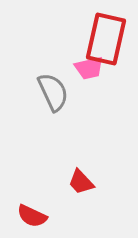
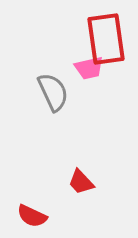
red rectangle: rotated 21 degrees counterclockwise
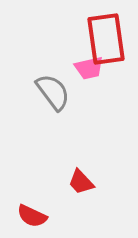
gray semicircle: rotated 12 degrees counterclockwise
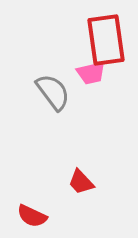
red rectangle: moved 1 px down
pink trapezoid: moved 2 px right, 5 px down
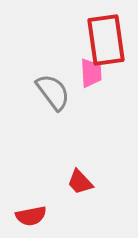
pink trapezoid: rotated 80 degrees counterclockwise
red trapezoid: moved 1 px left
red semicircle: moved 1 px left; rotated 36 degrees counterclockwise
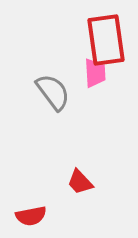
pink trapezoid: moved 4 px right
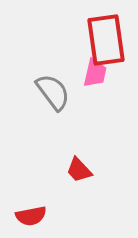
pink trapezoid: rotated 16 degrees clockwise
red trapezoid: moved 1 px left, 12 px up
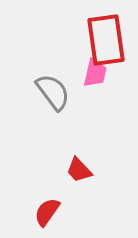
red semicircle: moved 16 px right, 4 px up; rotated 136 degrees clockwise
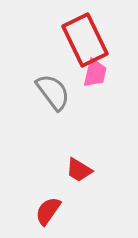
red rectangle: moved 21 px left; rotated 18 degrees counterclockwise
red trapezoid: rotated 16 degrees counterclockwise
red semicircle: moved 1 px right, 1 px up
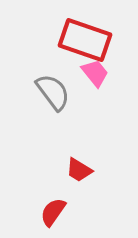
red rectangle: rotated 45 degrees counterclockwise
pink trapezoid: rotated 52 degrees counterclockwise
red semicircle: moved 5 px right, 1 px down
